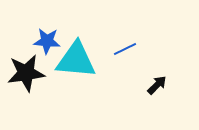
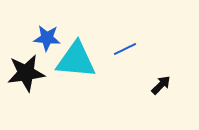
blue star: moved 3 px up
black arrow: moved 4 px right
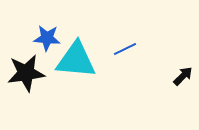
black arrow: moved 22 px right, 9 px up
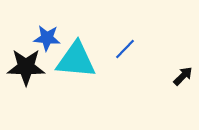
blue line: rotated 20 degrees counterclockwise
black star: moved 6 px up; rotated 9 degrees clockwise
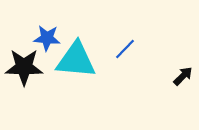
black star: moved 2 px left
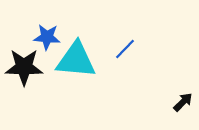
blue star: moved 1 px up
black arrow: moved 26 px down
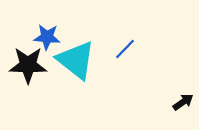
cyan triangle: rotated 33 degrees clockwise
black star: moved 4 px right, 2 px up
black arrow: rotated 10 degrees clockwise
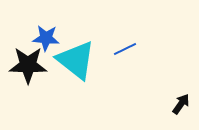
blue star: moved 1 px left, 1 px down
blue line: rotated 20 degrees clockwise
black arrow: moved 2 px left, 2 px down; rotated 20 degrees counterclockwise
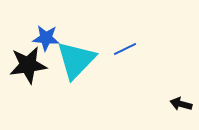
cyan triangle: rotated 36 degrees clockwise
black star: rotated 9 degrees counterclockwise
black arrow: rotated 110 degrees counterclockwise
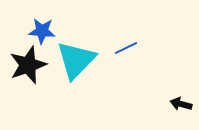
blue star: moved 4 px left, 7 px up
blue line: moved 1 px right, 1 px up
black star: rotated 12 degrees counterclockwise
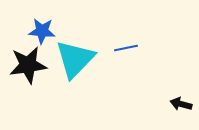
blue line: rotated 15 degrees clockwise
cyan triangle: moved 1 px left, 1 px up
black star: rotated 12 degrees clockwise
